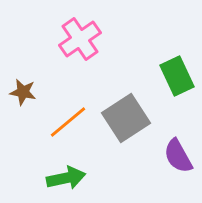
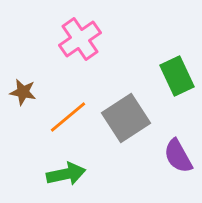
orange line: moved 5 px up
green arrow: moved 4 px up
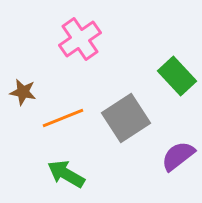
green rectangle: rotated 18 degrees counterclockwise
orange line: moved 5 px left, 1 px down; rotated 18 degrees clockwise
purple semicircle: rotated 81 degrees clockwise
green arrow: rotated 138 degrees counterclockwise
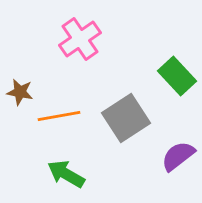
brown star: moved 3 px left
orange line: moved 4 px left, 2 px up; rotated 12 degrees clockwise
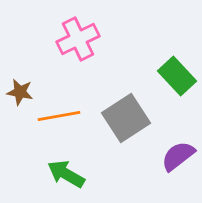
pink cross: moved 2 px left; rotated 9 degrees clockwise
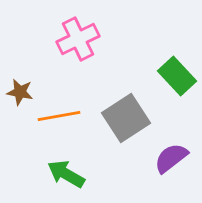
purple semicircle: moved 7 px left, 2 px down
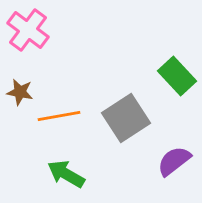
pink cross: moved 50 px left, 9 px up; rotated 27 degrees counterclockwise
purple semicircle: moved 3 px right, 3 px down
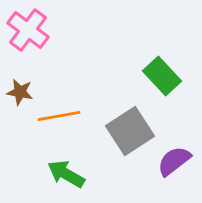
green rectangle: moved 15 px left
gray square: moved 4 px right, 13 px down
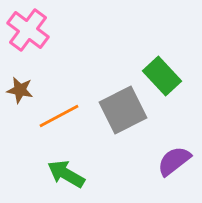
brown star: moved 2 px up
orange line: rotated 18 degrees counterclockwise
gray square: moved 7 px left, 21 px up; rotated 6 degrees clockwise
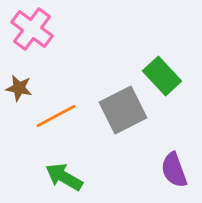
pink cross: moved 4 px right, 1 px up
brown star: moved 1 px left, 2 px up
orange line: moved 3 px left
purple semicircle: moved 9 px down; rotated 72 degrees counterclockwise
green arrow: moved 2 px left, 3 px down
